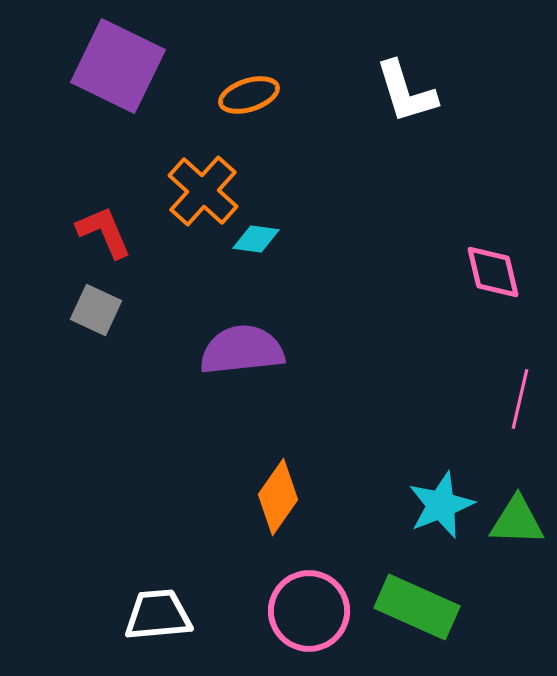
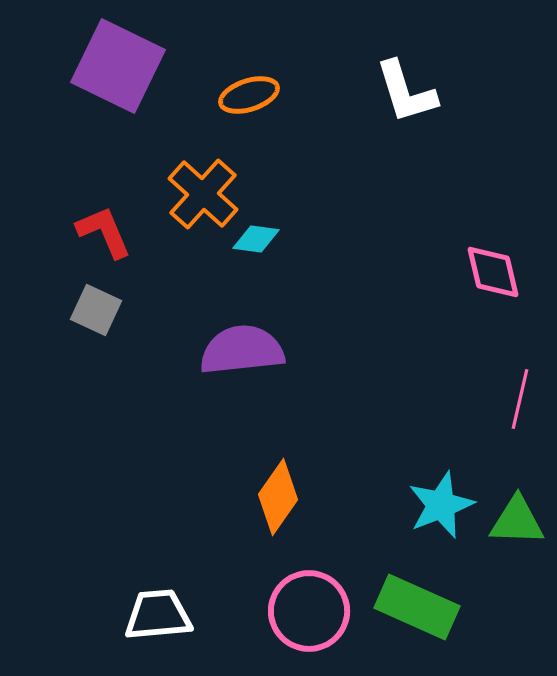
orange cross: moved 3 px down
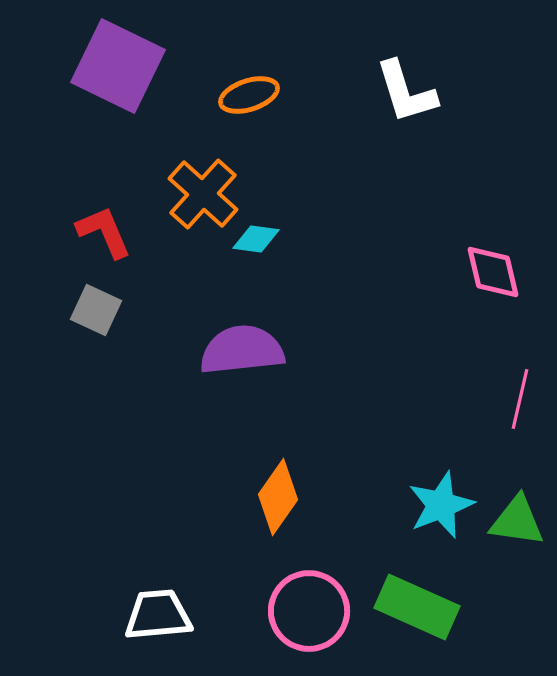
green triangle: rotated 6 degrees clockwise
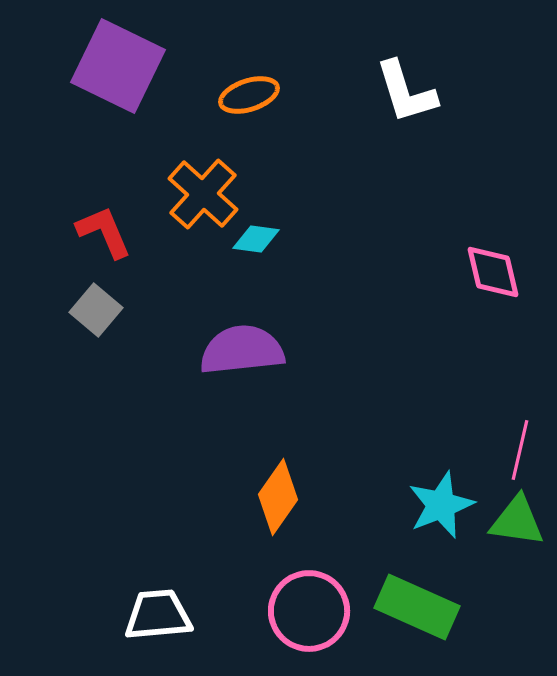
gray square: rotated 15 degrees clockwise
pink line: moved 51 px down
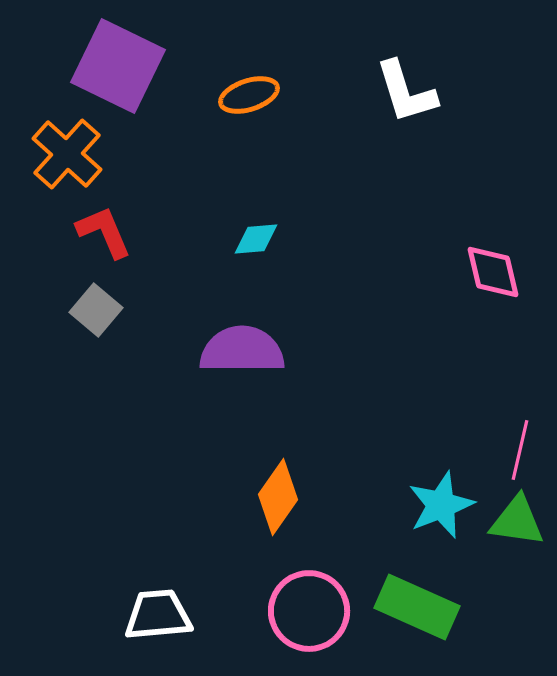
orange cross: moved 136 px left, 40 px up
cyan diamond: rotated 12 degrees counterclockwise
purple semicircle: rotated 6 degrees clockwise
